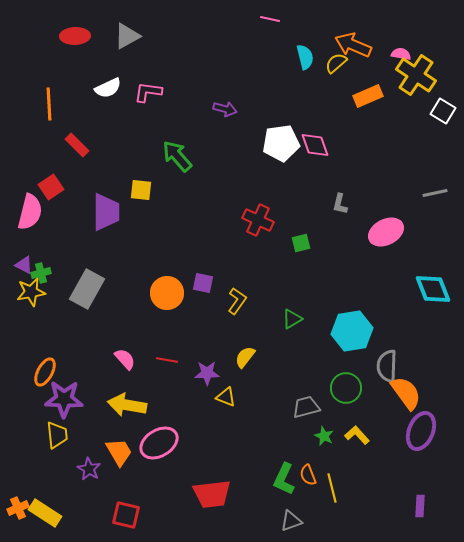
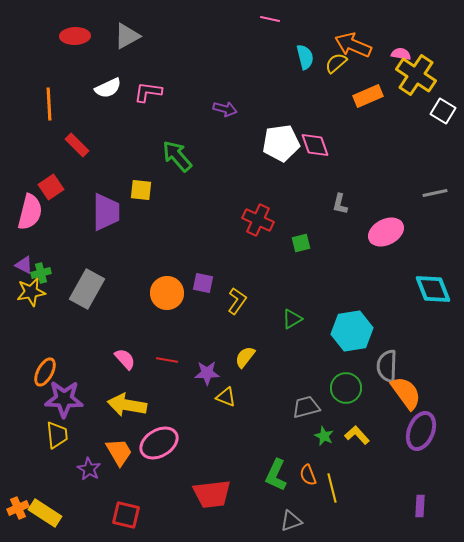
green L-shape at (284, 479): moved 8 px left, 4 px up
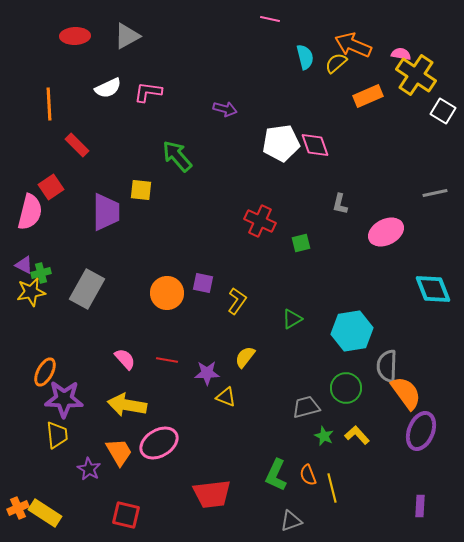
red cross at (258, 220): moved 2 px right, 1 px down
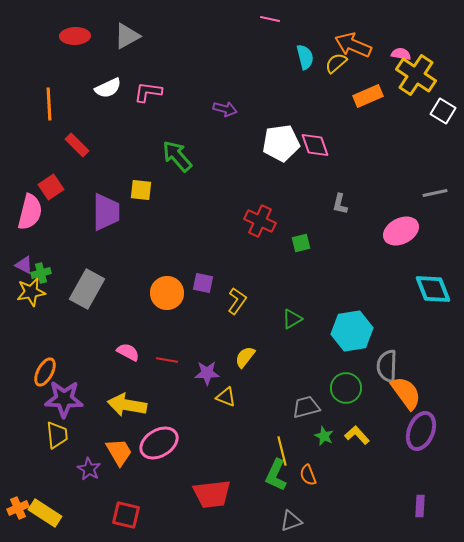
pink ellipse at (386, 232): moved 15 px right, 1 px up
pink semicircle at (125, 359): moved 3 px right, 7 px up; rotated 20 degrees counterclockwise
yellow line at (332, 488): moved 50 px left, 37 px up
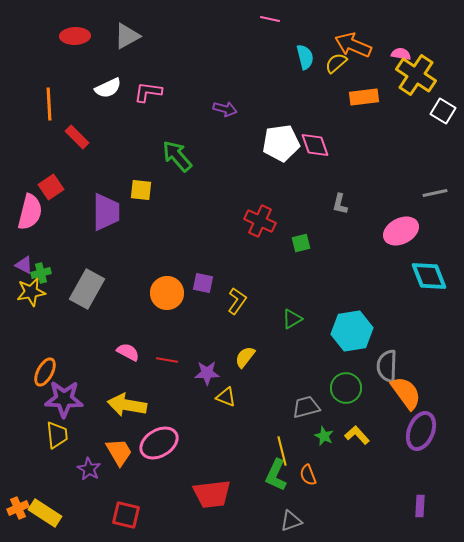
orange rectangle at (368, 96): moved 4 px left, 1 px down; rotated 16 degrees clockwise
red rectangle at (77, 145): moved 8 px up
cyan diamond at (433, 289): moved 4 px left, 13 px up
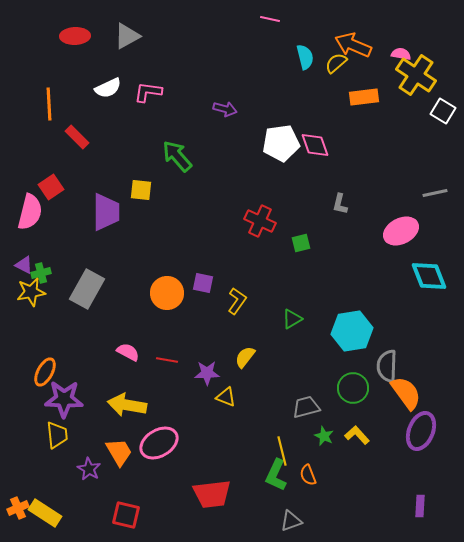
green circle at (346, 388): moved 7 px right
